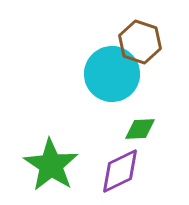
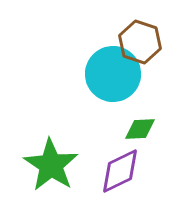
cyan circle: moved 1 px right
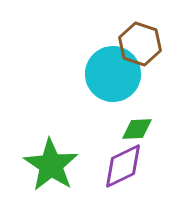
brown hexagon: moved 2 px down
green diamond: moved 3 px left
purple diamond: moved 3 px right, 5 px up
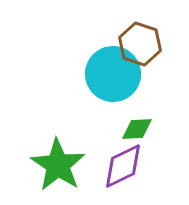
green star: moved 7 px right
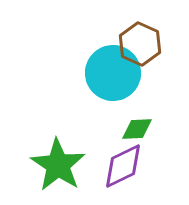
brown hexagon: rotated 6 degrees clockwise
cyan circle: moved 1 px up
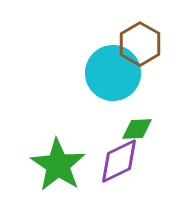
brown hexagon: rotated 6 degrees clockwise
purple diamond: moved 4 px left, 5 px up
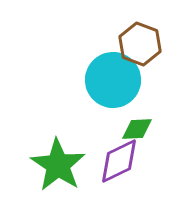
brown hexagon: rotated 9 degrees counterclockwise
cyan circle: moved 7 px down
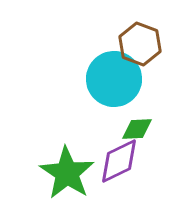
cyan circle: moved 1 px right, 1 px up
green star: moved 9 px right, 8 px down
